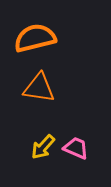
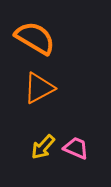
orange semicircle: rotated 45 degrees clockwise
orange triangle: rotated 36 degrees counterclockwise
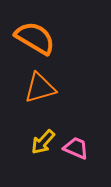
orange triangle: moved 1 px right; rotated 12 degrees clockwise
yellow arrow: moved 5 px up
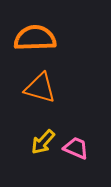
orange semicircle: rotated 33 degrees counterclockwise
orange triangle: rotated 32 degrees clockwise
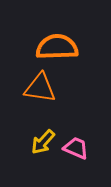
orange semicircle: moved 22 px right, 9 px down
orange triangle: rotated 8 degrees counterclockwise
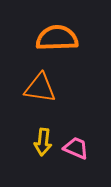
orange semicircle: moved 9 px up
yellow arrow: rotated 36 degrees counterclockwise
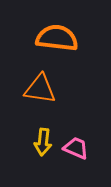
orange semicircle: rotated 9 degrees clockwise
orange triangle: moved 1 px down
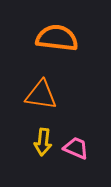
orange triangle: moved 1 px right, 6 px down
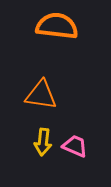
orange semicircle: moved 12 px up
pink trapezoid: moved 1 px left, 2 px up
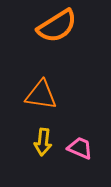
orange semicircle: rotated 141 degrees clockwise
pink trapezoid: moved 5 px right, 2 px down
